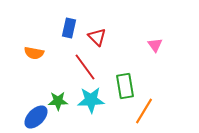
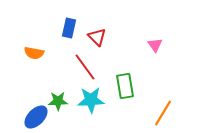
orange line: moved 19 px right, 2 px down
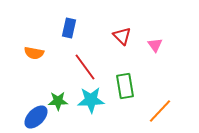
red triangle: moved 25 px right, 1 px up
orange line: moved 3 px left, 2 px up; rotated 12 degrees clockwise
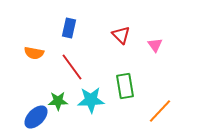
red triangle: moved 1 px left, 1 px up
red line: moved 13 px left
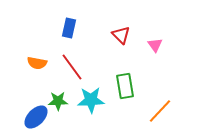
orange semicircle: moved 3 px right, 10 px down
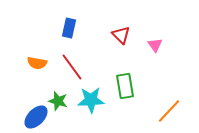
green star: rotated 18 degrees clockwise
orange line: moved 9 px right
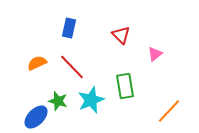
pink triangle: moved 9 px down; rotated 28 degrees clockwise
orange semicircle: rotated 144 degrees clockwise
red line: rotated 8 degrees counterclockwise
cyan star: rotated 20 degrees counterclockwise
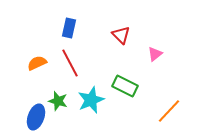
red line: moved 2 px left, 4 px up; rotated 16 degrees clockwise
green rectangle: rotated 55 degrees counterclockwise
blue ellipse: rotated 25 degrees counterclockwise
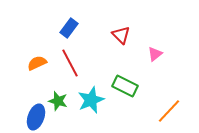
blue rectangle: rotated 24 degrees clockwise
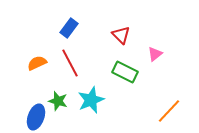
green rectangle: moved 14 px up
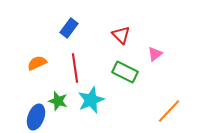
red line: moved 5 px right, 5 px down; rotated 20 degrees clockwise
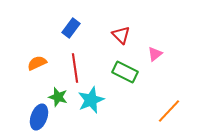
blue rectangle: moved 2 px right
green star: moved 4 px up
blue ellipse: moved 3 px right
